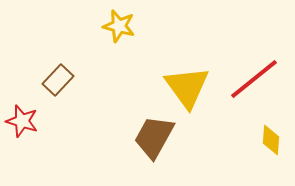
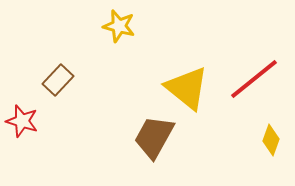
yellow triangle: moved 1 px down; rotated 15 degrees counterclockwise
yellow diamond: rotated 16 degrees clockwise
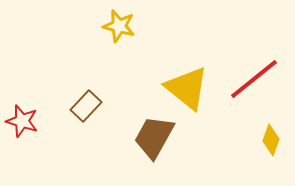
brown rectangle: moved 28 px right, 26 px down
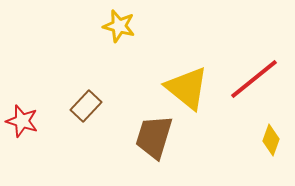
brown trapezoid: rotated 12 degrees counterclockwise
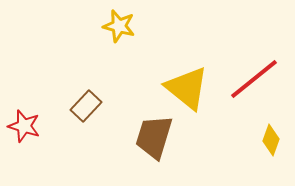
red star: moved 2 px right, 5 px down
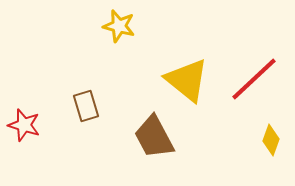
red line: rotated 4 degrees counterclockwise
yellow triangle: moved 8 px up
brown rectangle: rotated 60 degrees counterclockwise
red star: moved 1 px up
brown trapezoid: rotated 45 degrees counterclockwise
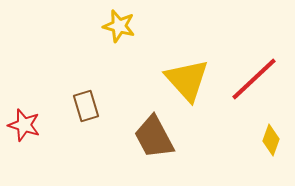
yellow triangle: rotated 9 degrees clockwise
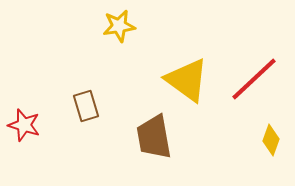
yellow star: rotated 24 degrees counterclockwise
yellow triangle: rotated 12 degrees counterclockwise
brown trapezoid: rotated 18 degrees clockwise
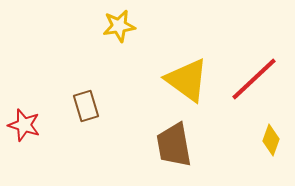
brown trapezoid: moved 20 px right, 8 px down
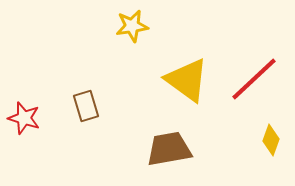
yellow star: moved 13 px right
red star: moved 7 px up
brown trapezoid: moved 5 px left, 4 px down; rotated 90 degrees clockwise
